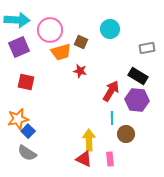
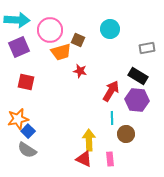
brown square: moved 3 px left, 2 px up
gray semicircle: moved 3 px up
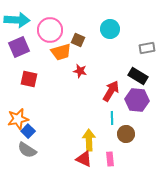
red square: moved 3 px right, 3 px up
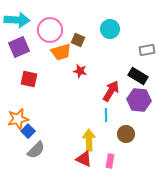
gray rectangle: moved 2 px down
purple hexagon: moved 2 px right
cyan line: moved 6 px left, 3 px up
gray semicircle: moved 9 px right; rotated 78 degrees counterclockwise
pink rectangle: moved 2 px down; rotated 16 degrees clockwise
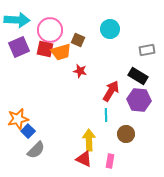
red square: moved 16 px right, 30 px up
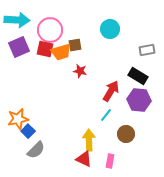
brown square: moved 3 px left, 5 px down; rotated 32 degrees counterclockwise
cyan line: rotated 40 degrees clockwise
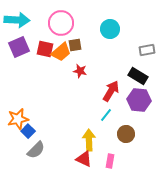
pink circle: moved 11 px right, 7 px up
orange trapezoid: rotated 25 degrees counterclockwise
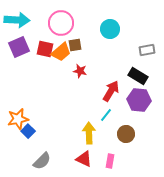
yellow arrow: moved 7 px up
gray semicircle: moved 6 px right, 11 px down
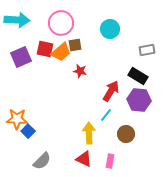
purple square: moved 2 px right, 10 px down
orange star: moved 1 px left; rotated 15 degrees clockwise
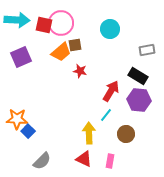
red square: moved 1 px left, 24 px up
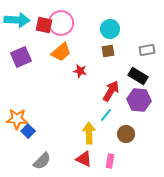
brown square: moved 33 px right, 6 px down
